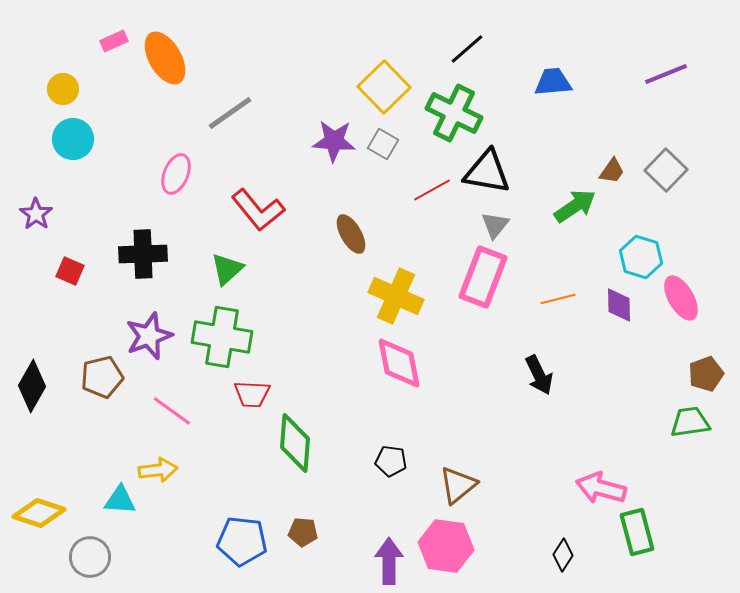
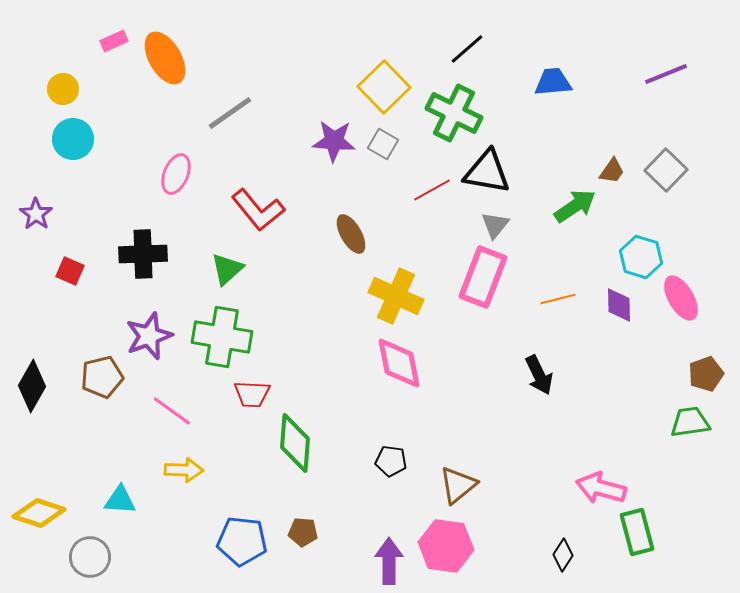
yellow arrow at (158, 470): moved 26 px right; rotated 9 degrees clockwise
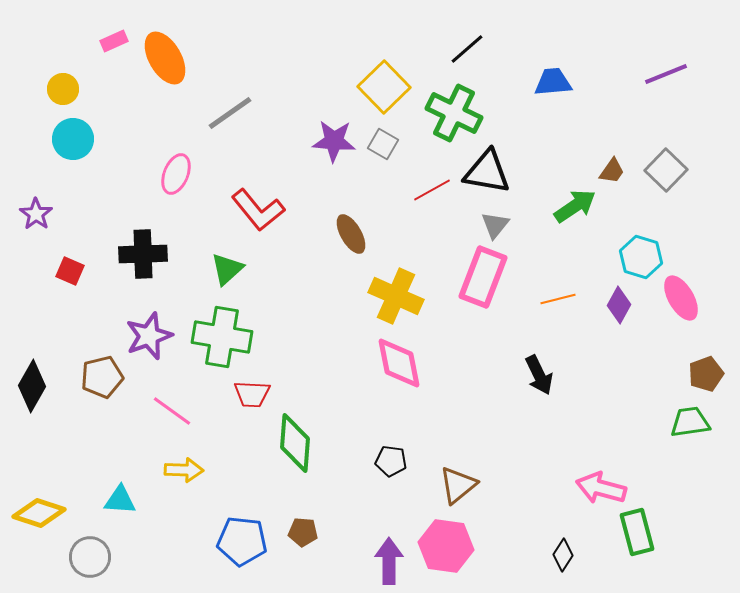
purple diamond at (619, 305): rotated 30 degrees clockwise
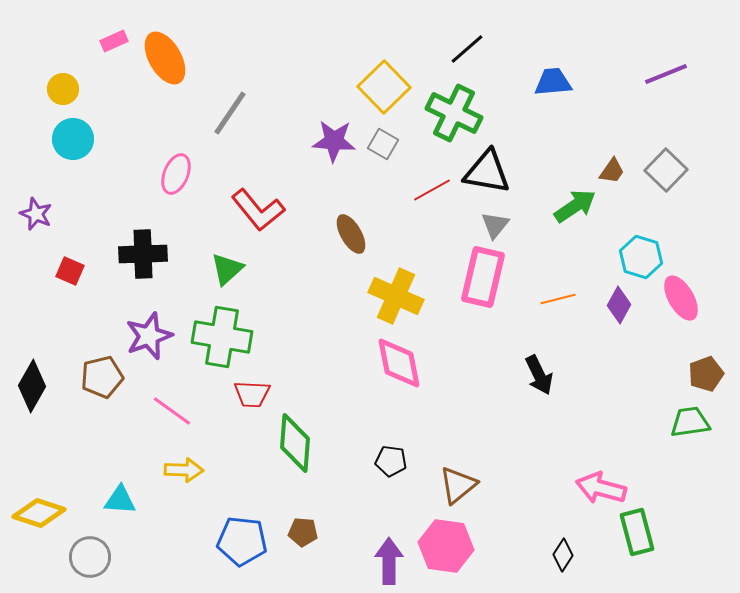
gray line at (230, 113): rotated 21 degrees counterclockwise
purple star at (36, 214): rotated 12 degrees counterclockwise
pink rectangle at (483, 277): rotated 8 degrees counterclockwise
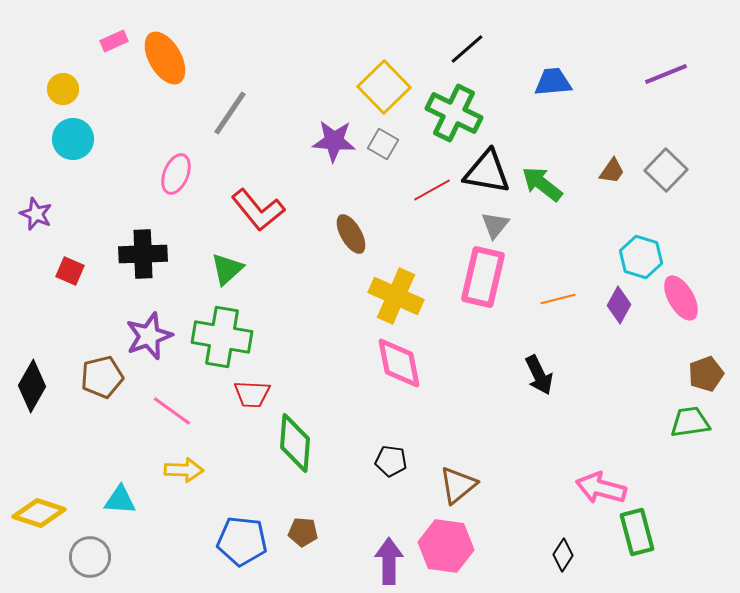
green arrow at (575, 206): moved 33 px left, 22 px up; rotated 108 degrees counterclockwise
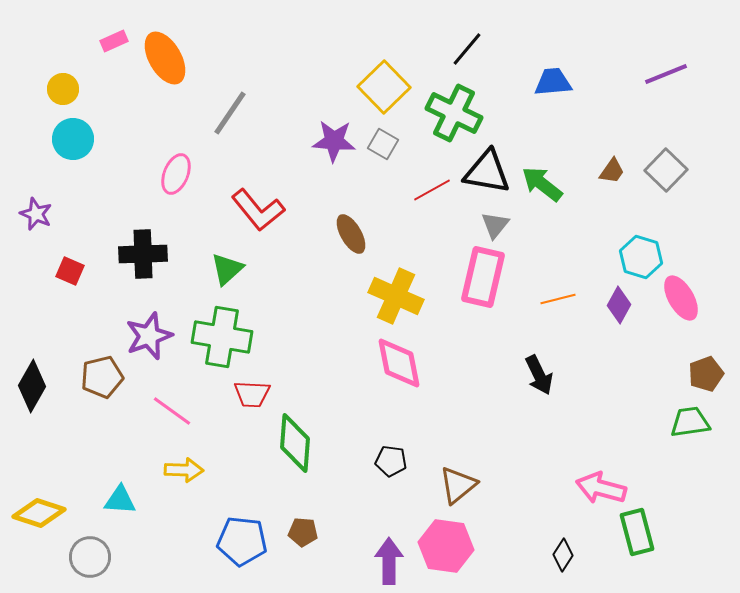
black line at (467, 49): rotated 9 degrees counterclockwise
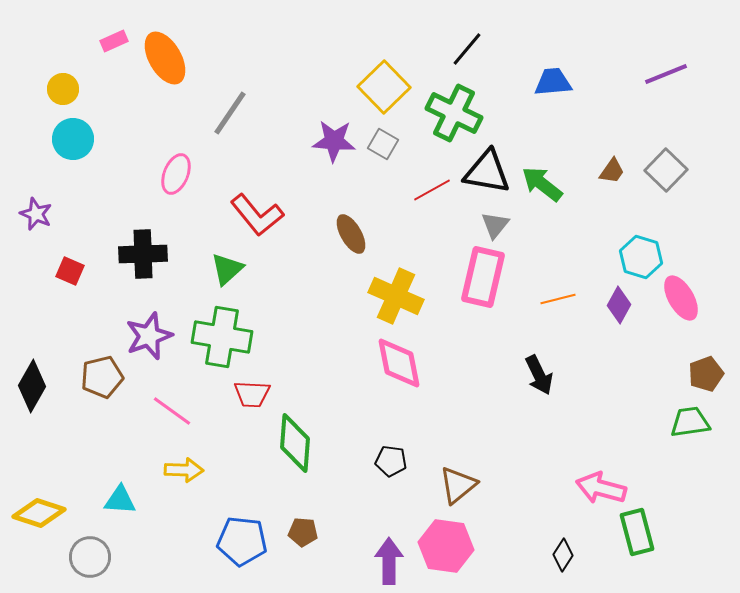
red L-shape at (258, 210): moved 1 px left, 5 px down
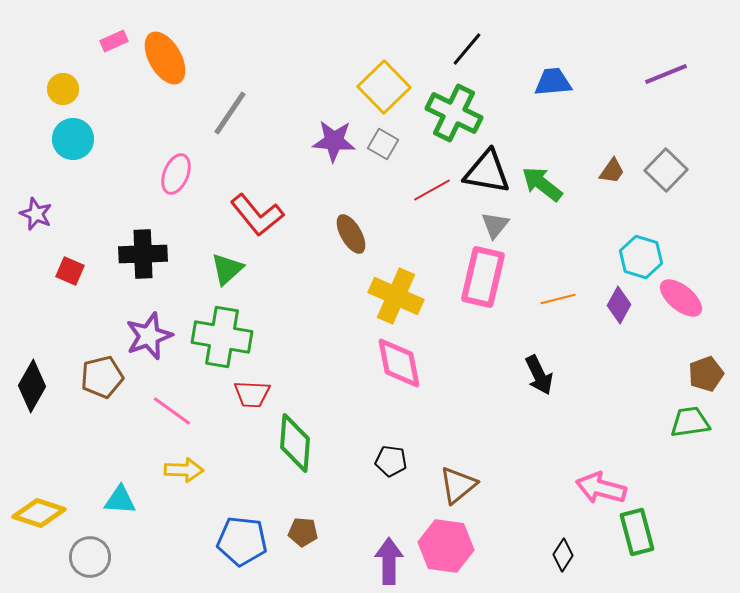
pink ellipse at (681, 298): rotated 21 degrees counterclockwise
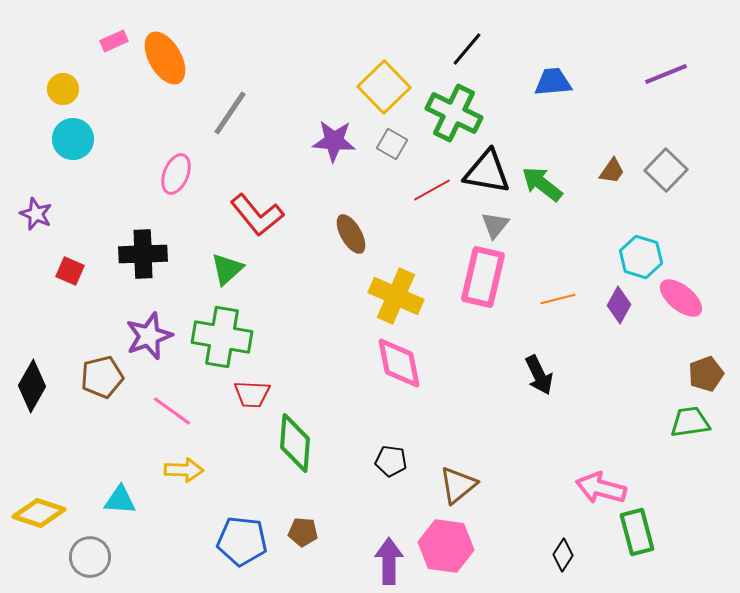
gray square at (383, 144): moved 9 px right
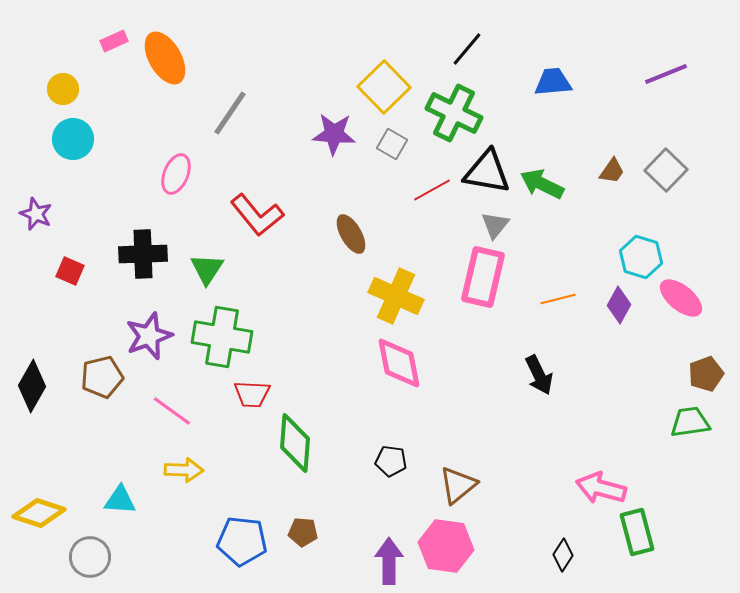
purple star at (334, 141): moved 7 px up
green arrow at (542, 184): rotated 12 degrees counterclockwise
green triangle at (227, 269): moved 20 px left; rotated 15 degrees counterclockwise
